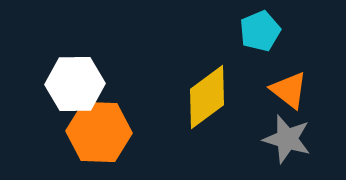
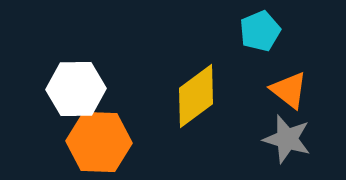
white hexagon: moved 1 px right, 5 px down
yellow diamond: moved 11 px left, 1 px up
orange hexagon: moved 10 px down
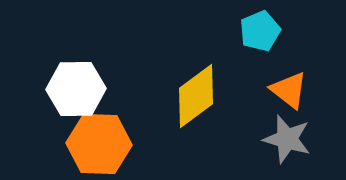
orange hexagon: moved 2 px down
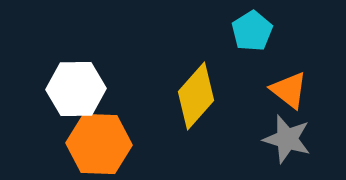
cyan pentagon: moved 8 px left; rotated 9 degrees counterclockwise
yellow diamond: rotated 12 degrees counterclockwise
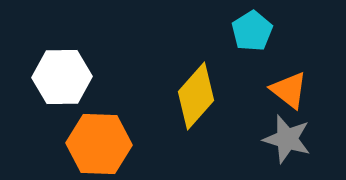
white hexagon: moved 14 px left, 12 px up
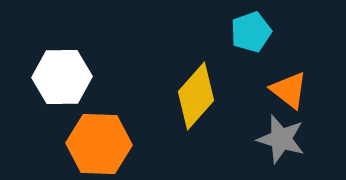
cyan pentagon: moved 1 px left, 1 px down; rotated 12 degrees clockwise
gray star: moved 6 px left
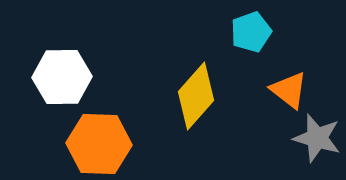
gray star: moved 36 px right, 1 px up
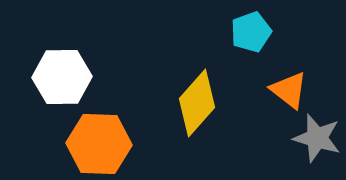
yellow diamond: moved 1 px right, 7 px down
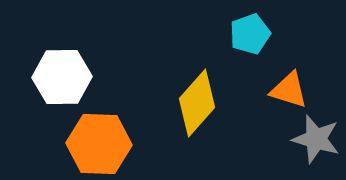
cyan pentagon: moved 1 px left, 2 px down
orange triangle: rotated 21 degrees counterclockwise
gray star: moved 1 px left, 1 px down
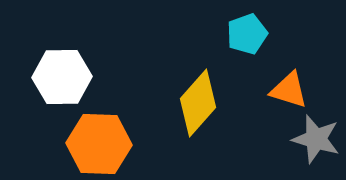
cyan pentagon: moved 3 px left
yellow diamond: moved 1 px right
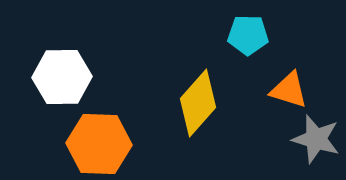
cyan pentagon: moved 1 px right, 1 px down; rotated 21 degrees clockwise
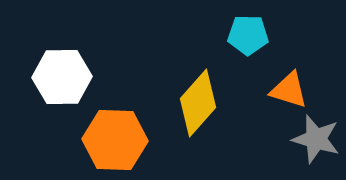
orange hexagon: moved 16 px right, 4 px up
